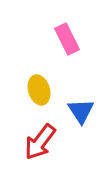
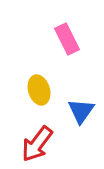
blue triangle: rotated 8 degrees clockwise
red arrow: moved 3 px left, 2 px down
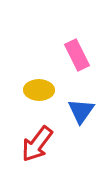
pink rectangle: moved 10 px right, 16 px down
yellow ellipse: rotated 72 degrees counterclockwise
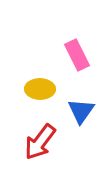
yellow ellipse: moved 1 px right, 1 px up
red arrow: moved 3 px right, 2 px up
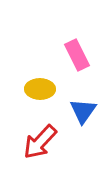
blue triangle: moved 2 px right
red arrow: rotated 6 degrees clockwise
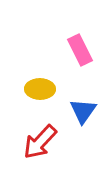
pink rectangle: moved 3 px right, 5 px up
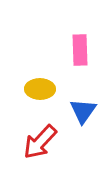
pink rectangle: rotated 24 degrees clockwise
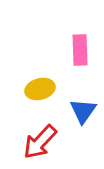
yellow ellipse: rotated 16 degrees counterclockwise
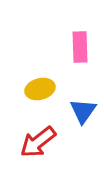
pink rectangle: moved 3 px up
red arrow: moved 2 px left; rotated 9 degrees clockwise
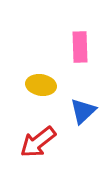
yellow ellipse: moved 1 px right, 4 px up; rotated 24 degrees clockwise
blue triangle: rotated 12 degrees clockwise
